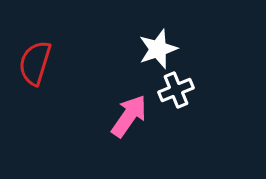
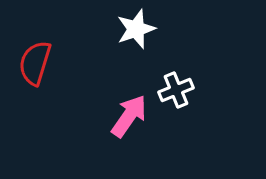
white star: moved 22 px left, 20 px up
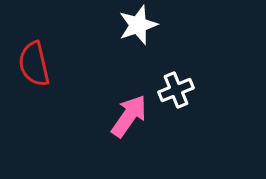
white star: moved 2 px right, 4 px up
red semicircle: moved 1 px left, 1 px down; rotated 30 degrees counterclockwise
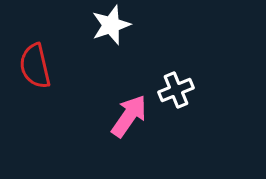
white star: moved 27 px left
red semicircle: moved 1 px right, 2 px down
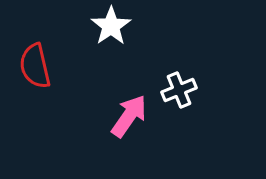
white star: moved 1 px down; rotated 15 degrees counterclockwise
white cross: moved 3 px right
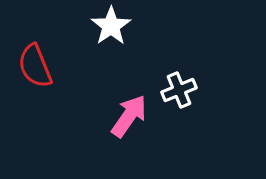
red semicircle: rotated 9 degrees counterclockwise
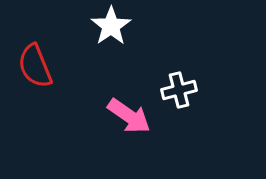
white cross: rotated 8 degrees clockwise
pink arrow: rotated 90 degrees clockwise
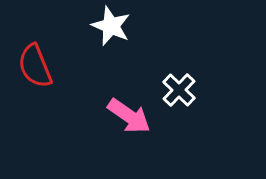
white star: rotated 15 degrees counterclockwise
white cross: rotated 32 degrees counterclockwise
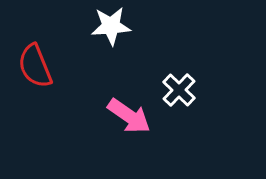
white star: rotated 27 degrees counterclockwise
